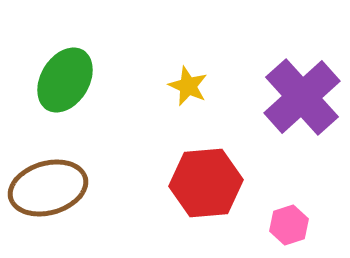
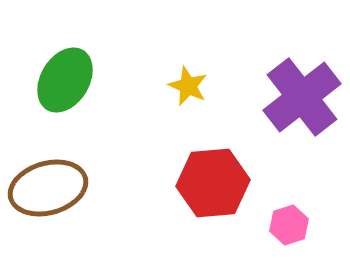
purple cross: rotated 4 degrees clockwise
red hexagon: moved 7 px right
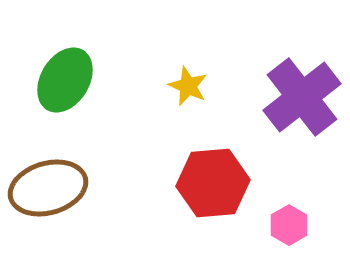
pink hexagon: rotated 12 degrees counterclockwise
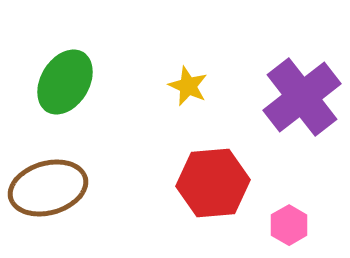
green ellipse: moved 2 px down
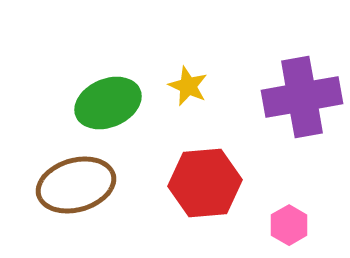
green ellipse: moved 43 px right, 21 px down; rotated 36 degrees clockwise
purple cross: rotated 28 degrees clockwise
red hexagon: moved 8 px left
brown ellipse: moved 28 px right, 3 px up
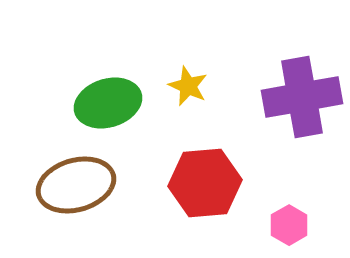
green ellipse: rotated 6 degrees clockwise
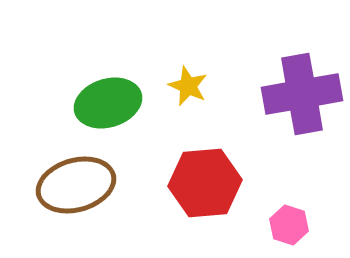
purple cross: moved 3 px up
pink hexagon: rotated 12 degrees counterclockwise
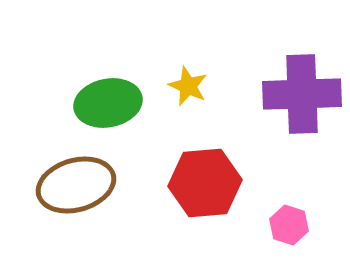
purple cross: rotated 8 degrees clockwise
green ellipse: rotated 6 degrees clockwise
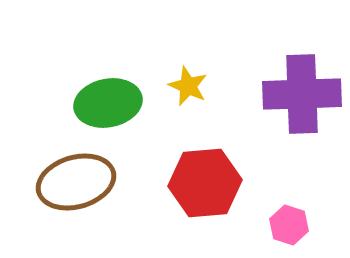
brown ellipse: moved 3 px up
